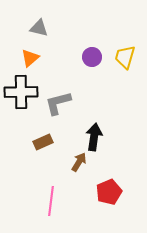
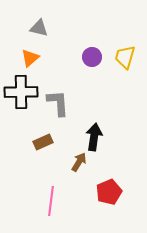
gray L-shape: rotated 100 degrees clockwise
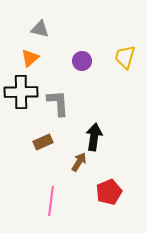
gray triangle: moved 1 px right, 1 px down
purple circle: moved 10 px left, 4 px down
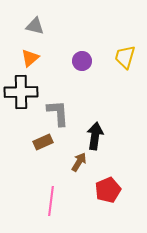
gray triangle: moved 5 px left, 3 px up
gray L-shape: moved 10 px down
black arrow: moved 1 px right, 1 px up
red pentagon: moved 1 px left, 2 px up
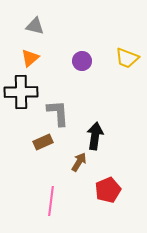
yellow trapezoid: moved 2 px right, 1 px down; rotated 85 degrees counterclockwise
